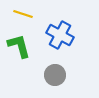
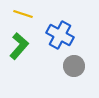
green L-shape: rotated 56 degrees clockwise
gray circle: moved 19 px right, 9 px up
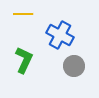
yellow line: rotated 18 degrees counterclockwise
green L-shape: moved 5 px right, 14 px down; rotated 16 degrees counterclockwise
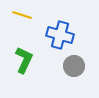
yellow line: moved 1 px left, 1 px down; rotated 18 degrees clockwise
blue cross: rotated 12 degrees counterclockwise
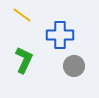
yellow line: rotated 18 degrees clockwise
blue cross: rotated 16 degrees counterclockwise
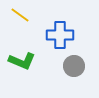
yellow line: moved 2 px left
green L-shape: moved 2 px left, 1 px down; rotated 88 degrees clockwise
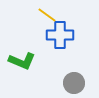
yellow line: moved 27 px right
gray circle: moved 17 px down
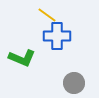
blue cross: moved 3 px left, 1 px down
green L-shape: moved 3 px up
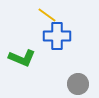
gray circle: moved 4 px right, 1 px down
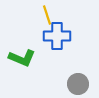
yellow line: rotated 36 degrees clockwise
